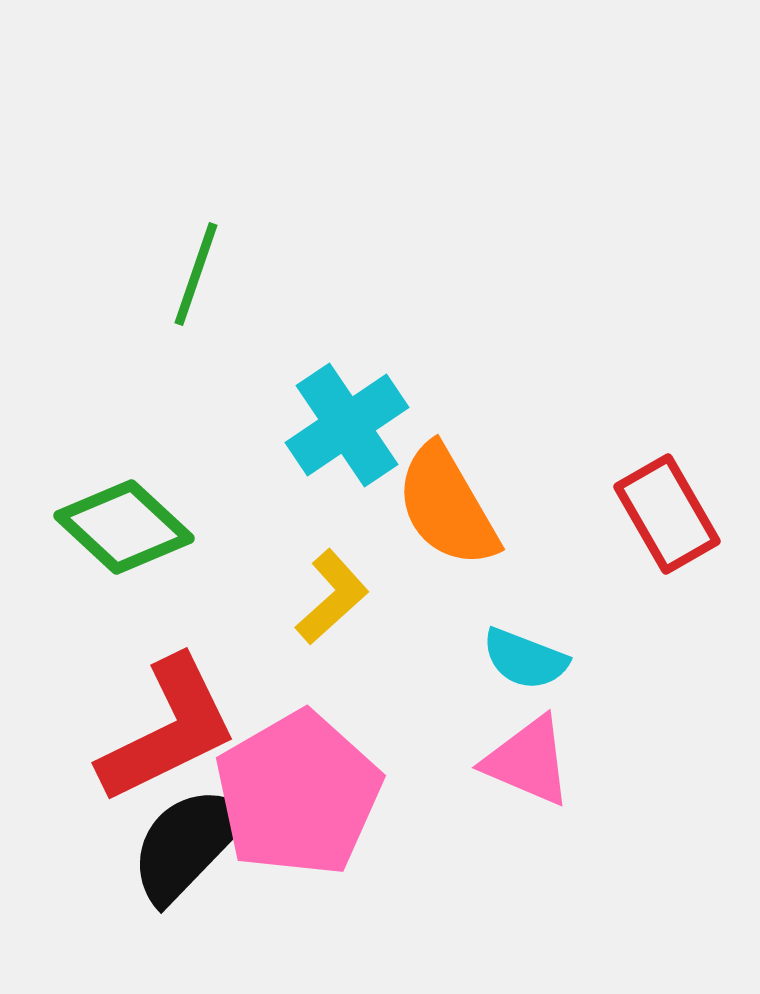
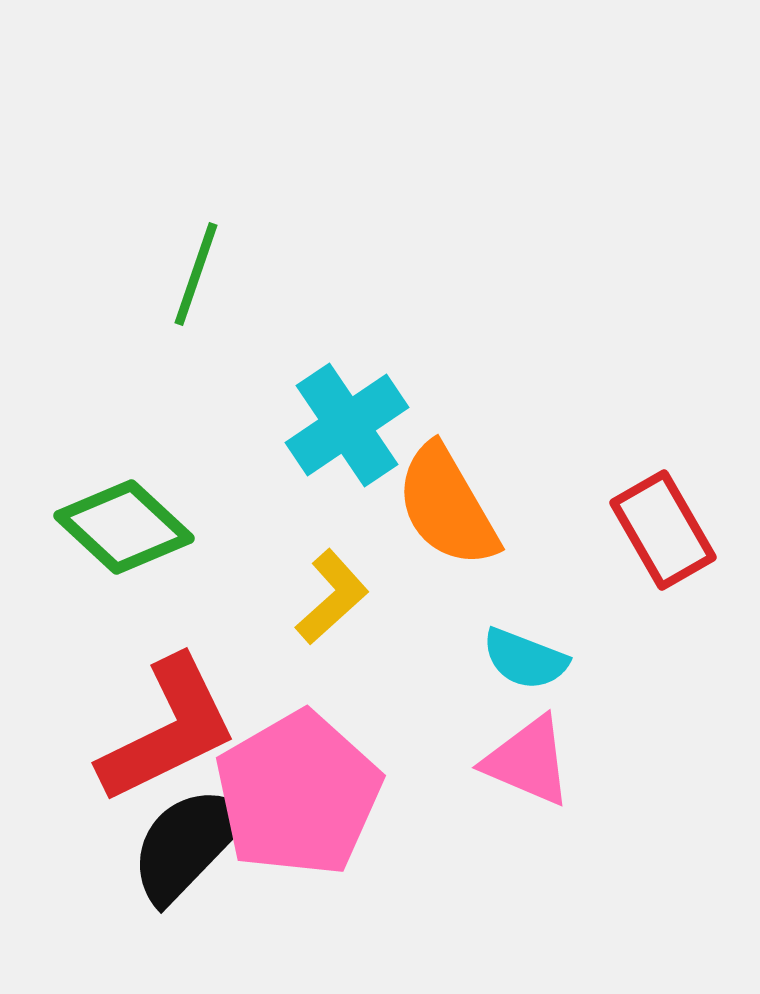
red rectangle: moved 4 px left, 16 px down
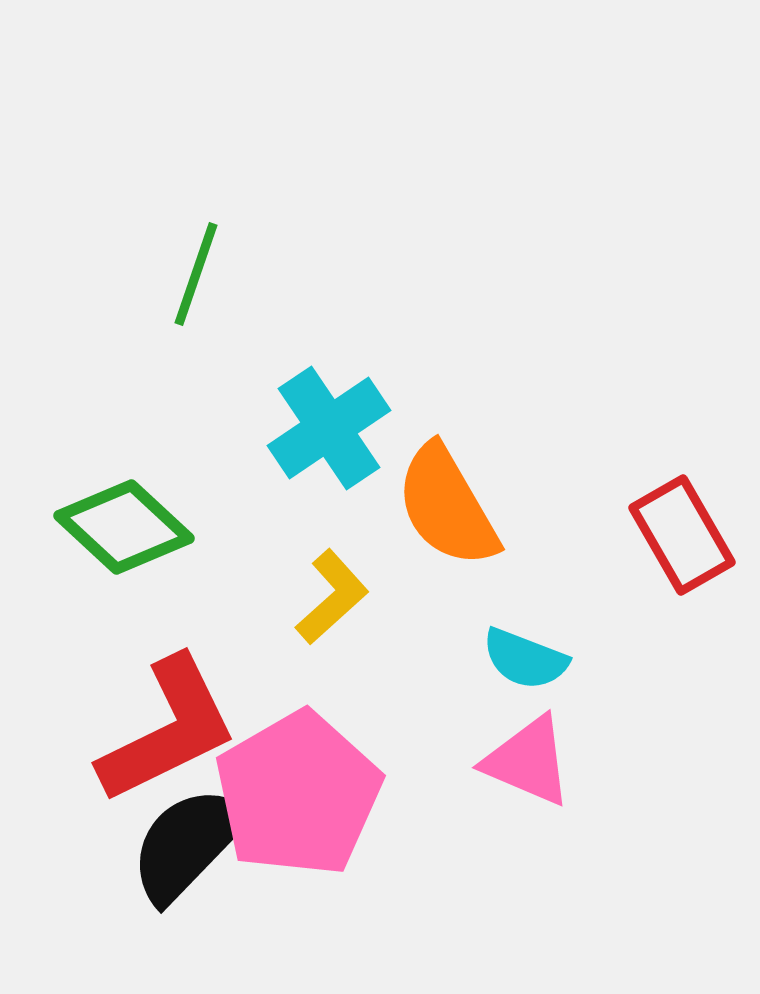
cyan cross: moved 18 px left, 3 px down
red rectangle: moved 19 px right, 5 px down
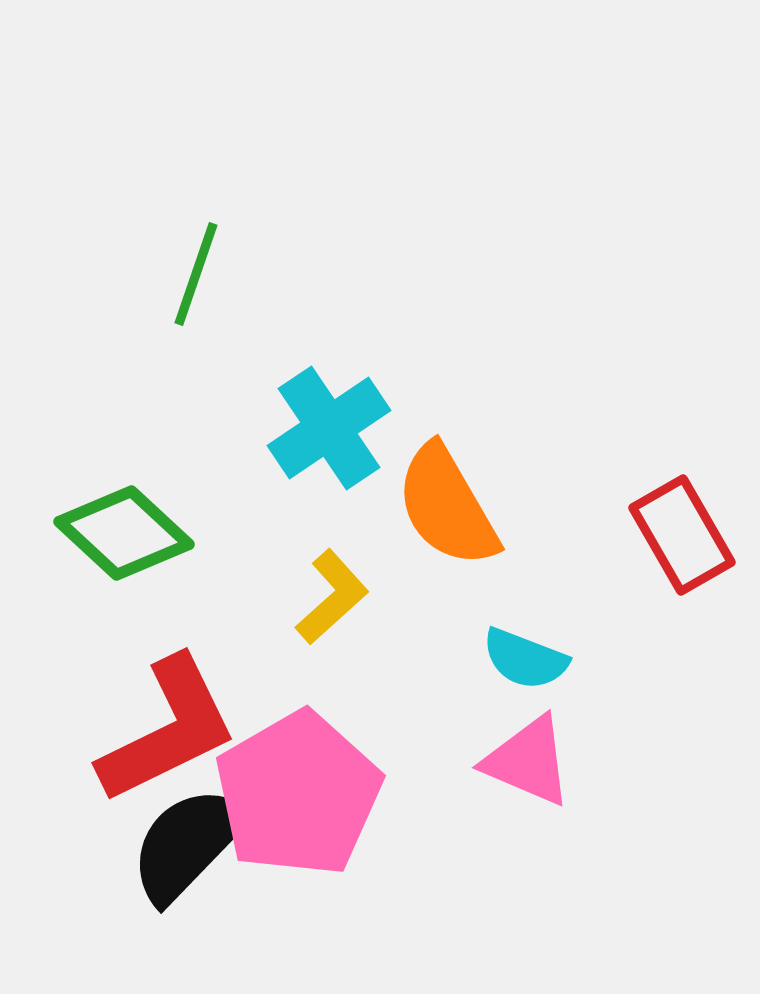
green diamond: moved 6 px down
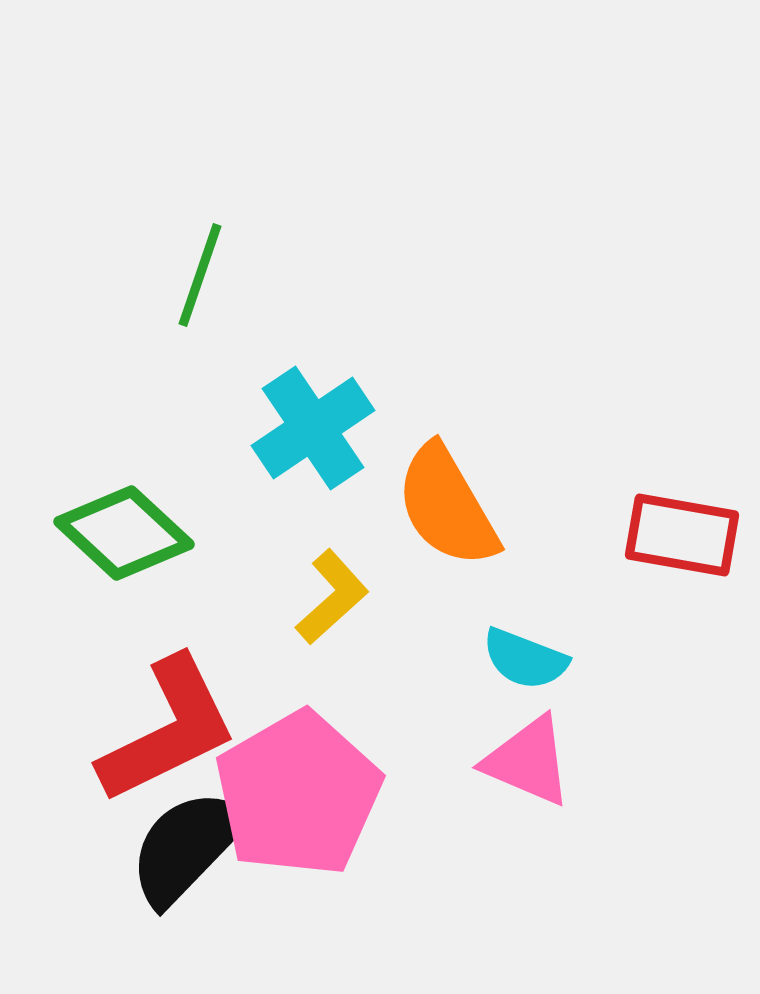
green line: moved 4 px right, 1 px down
cyan cross: moved 16 px left
red rectangle: rotated 50 degrees counterclockwise
black semicircle: moved 1 px left, 3 px down
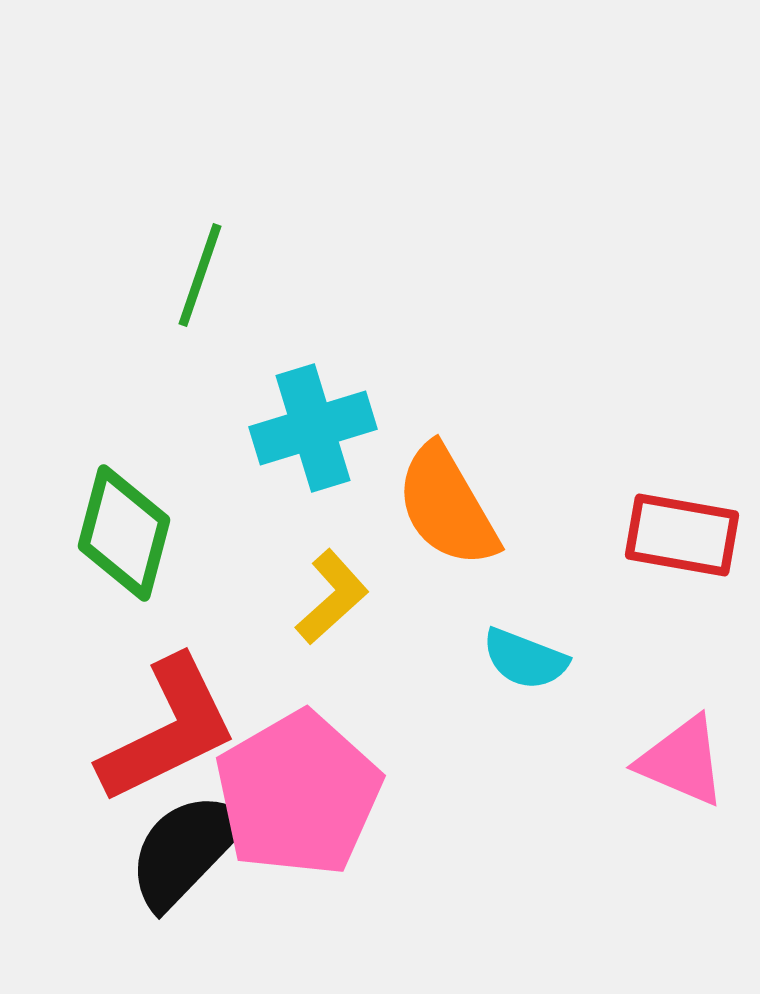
cyan cross: rotated 17 degrees clockwise
green diamond: rotated 62 degrees clockwise
pink triangle: moved 154 px right
black semicircle: moved 1 px left, 3 px down
